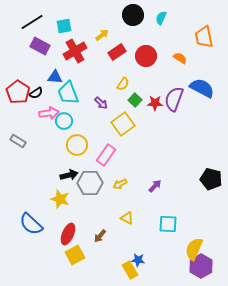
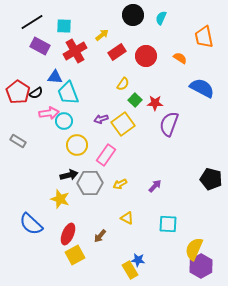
cyan square at (64, 26): rotated 14 degrees clockwise
purple semicircle at (174, 99): moved 5 px left, 25 px down
purple arrow at (101, 103): moved 16 px down; rotated 120 degrees clockwise
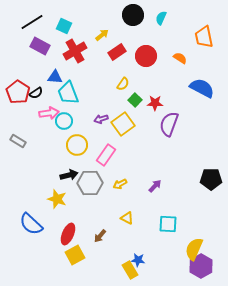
cyan square at (64, 26): rotated 21 degrees clockwise
black pentagon at (211, 179): rotated 15 degrees counterclockwise
yellow star at (60, 199): moved 3 px left
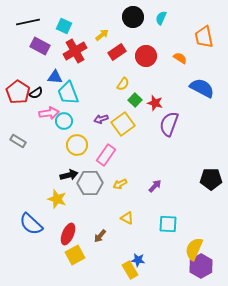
black circle at (133, 15): moved 2 px down
black line at (32, 22): moved 4 px left; rotated 20 degrees clockwise
red star at (155, 103): rotated 14 degrees clockwise
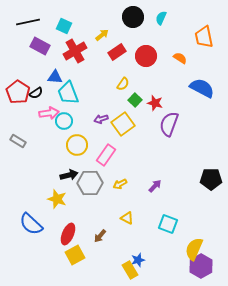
cyan square at (168, 224): rotated 18 degrees clockwise
blue star at (138, 260): rotated 24 degrees counterclockwise
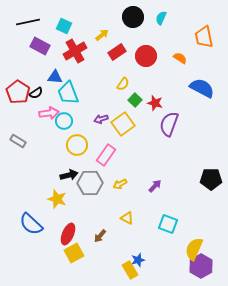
yellow square at (75, 255): moved 1 px left, 2 px up
